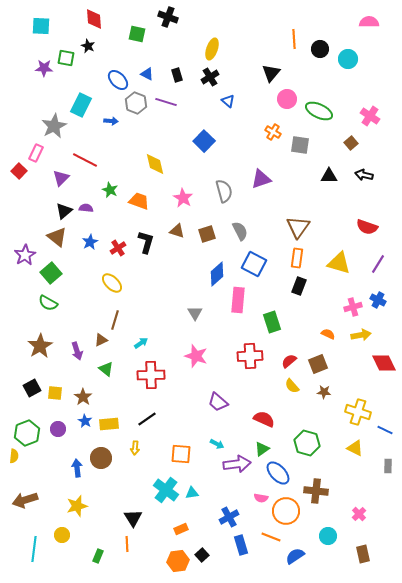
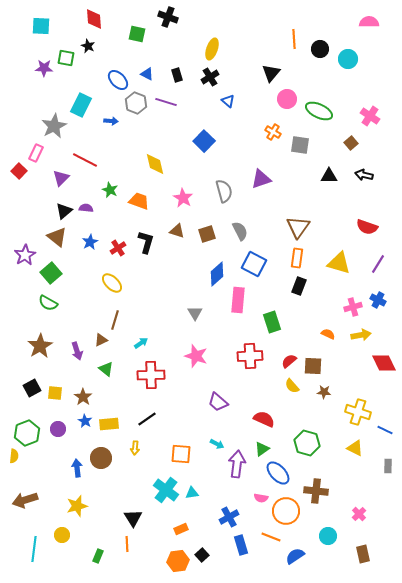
brown square at (318, 364): moved 5 px left, 2 px down; rotated 24 degrees clockwise
purple arrow at (237, 464): rotated 76 degrees counterclockwise
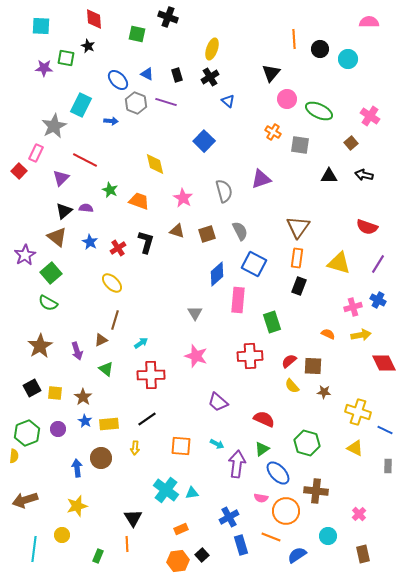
blue star at (90, 242): rotated 14 degrees counterclockwise
orange square at (181, 454): moved 8 px up
blue semicircle at (295, 556): moved 2 px right, 1 px up
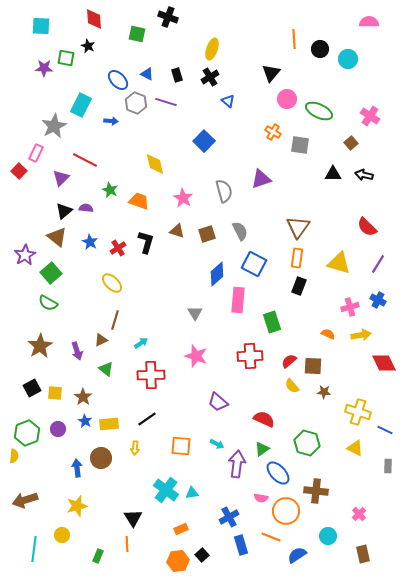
black triangle at (329, 176): moved 4 px right, 2 px up
red semicircle at (367, 227): rotated 25 degrees clockwise
pink cross at (353, 307): moved 3 px left
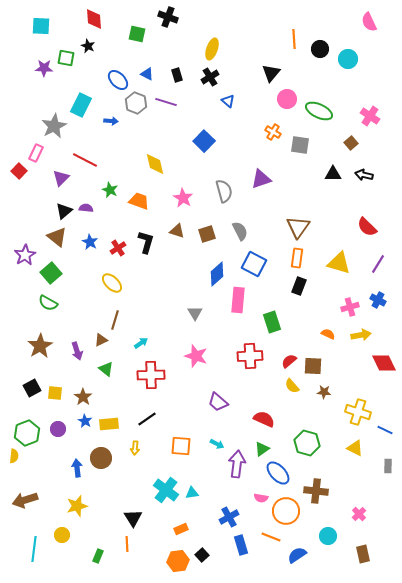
pink semicircle at (369, 22): rotated 114 degrees counterclockwise
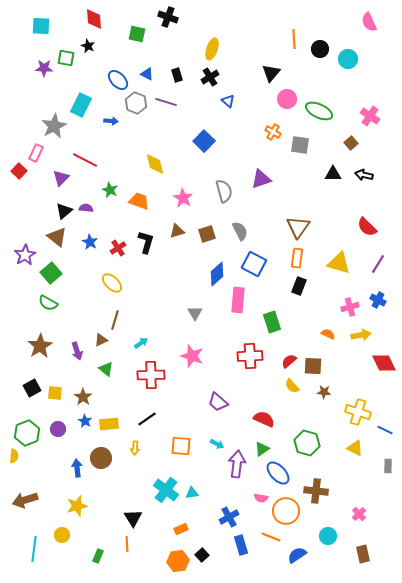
brown triangle at (177, 231): rotated 35 degrees counterclockwise
pink star at (196, 356): moved 4 px left
